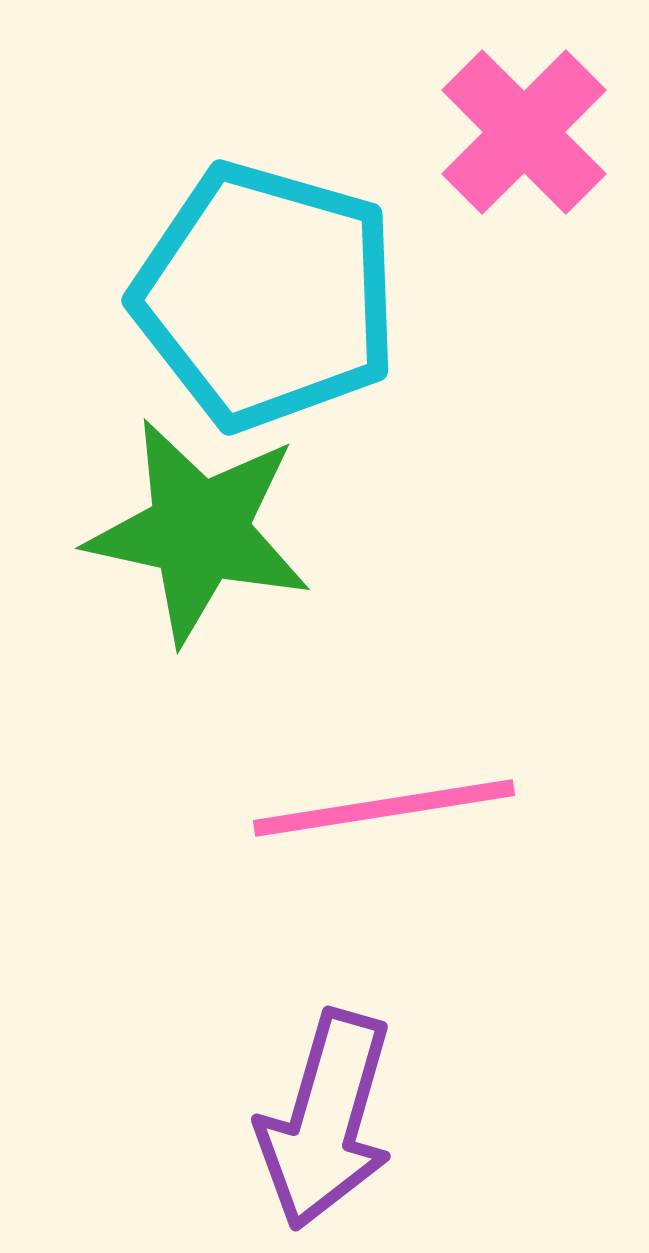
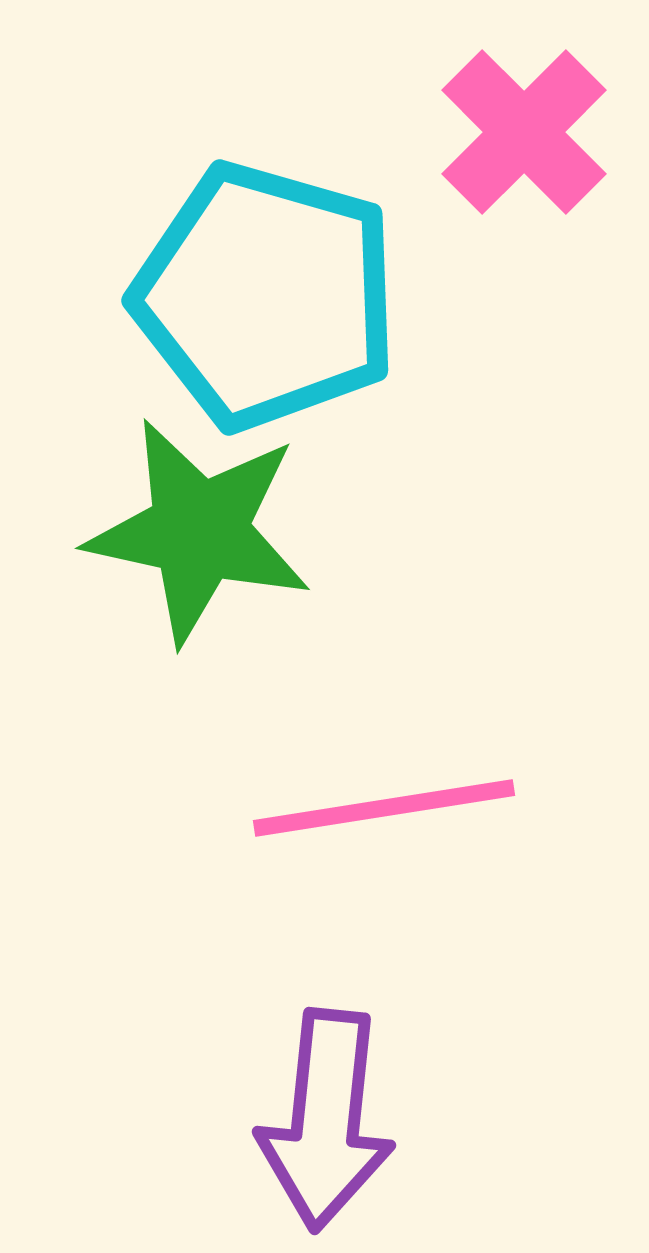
purple arrow: rotated 10 degrees counterclockwise
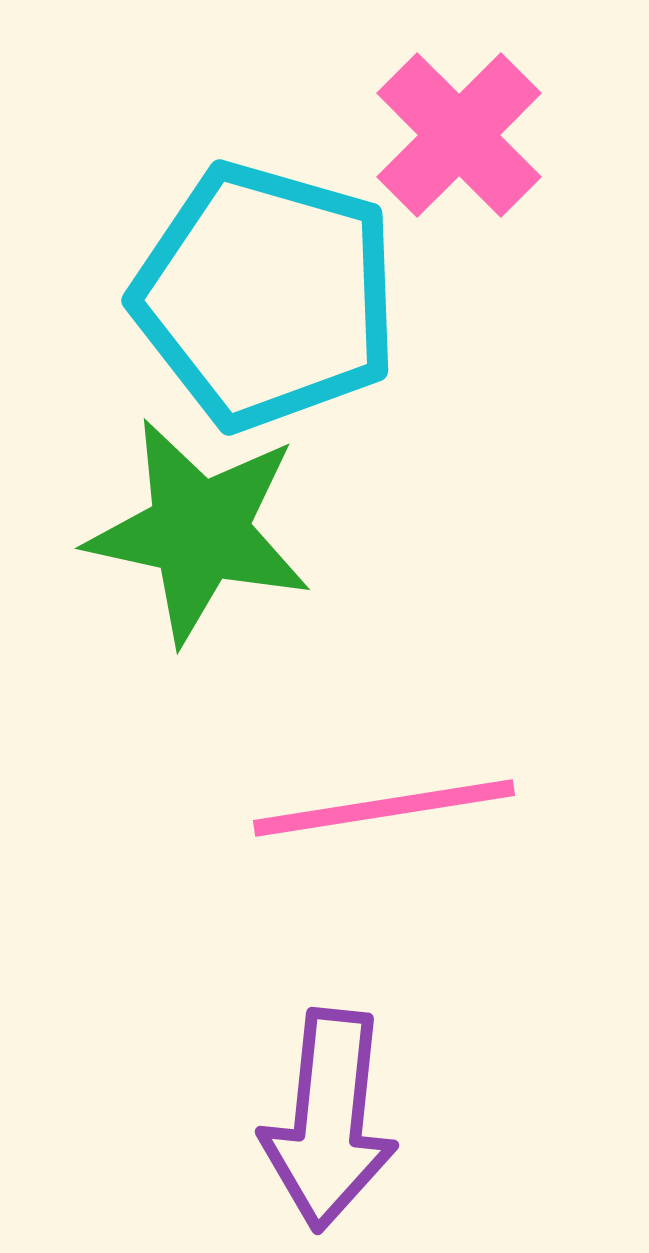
pink cross: moved 65 px left, 3 px down
purple arrow: moved 3 px right
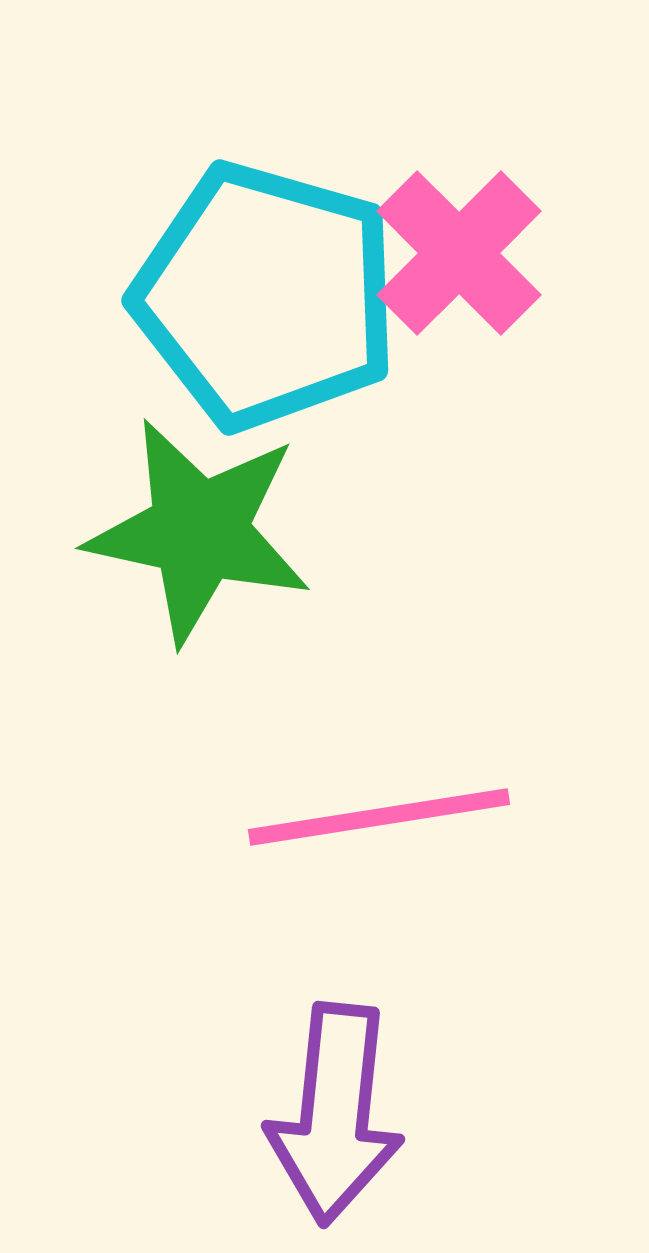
pink cross: moved 118 px down
pink line: moved 5 px left, 9 px down
purple arrow: moved 6 px right, 6 px up
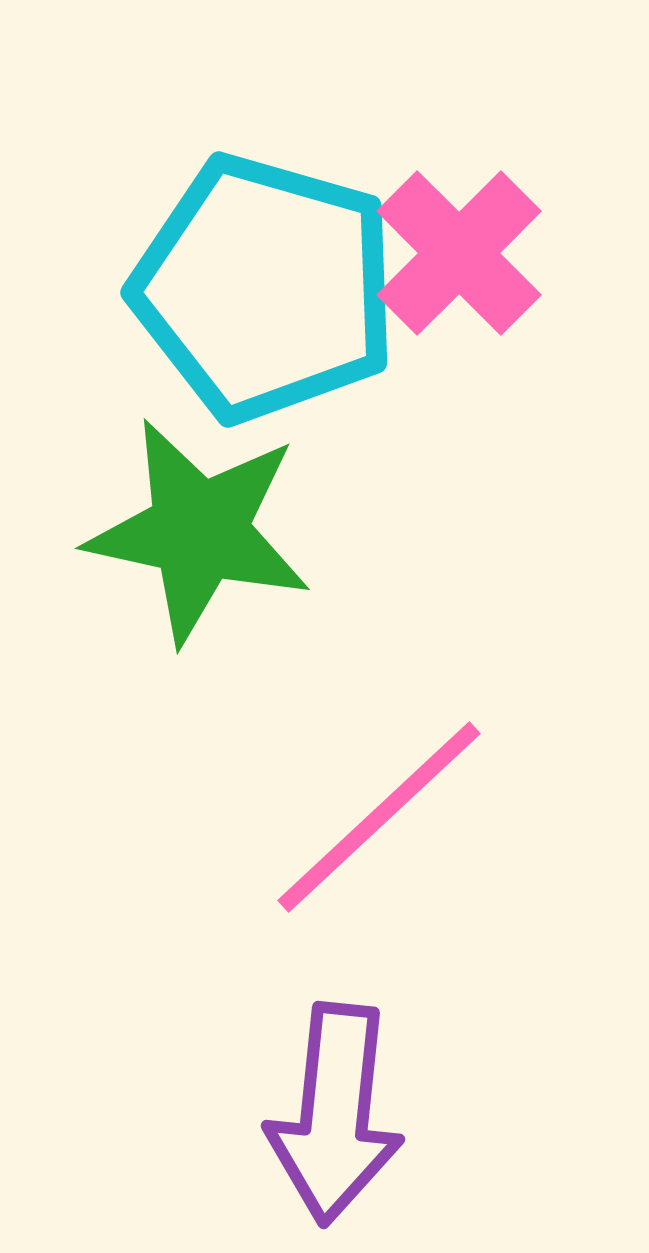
cyan pentagon: moved 1 px left, 8 px up
pink line: rotated 34 degrees counterclockwise
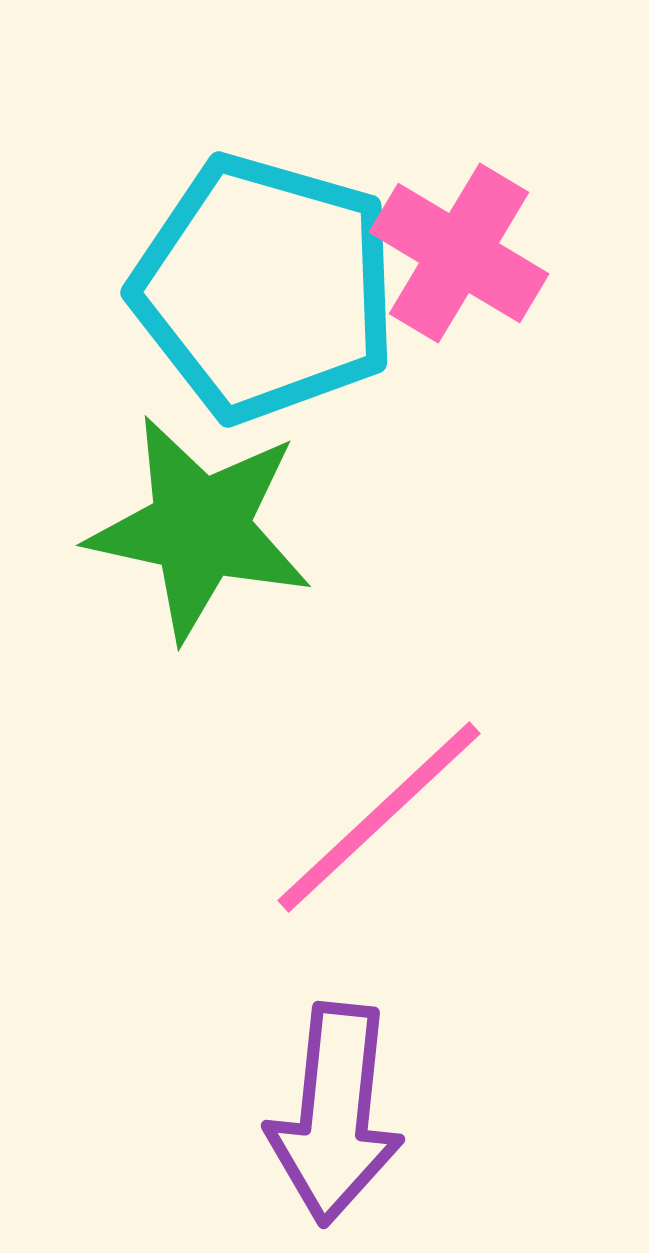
pink cross: rotated 14 degrees counterclockwise
green star: moved 1 px right, 3 px up
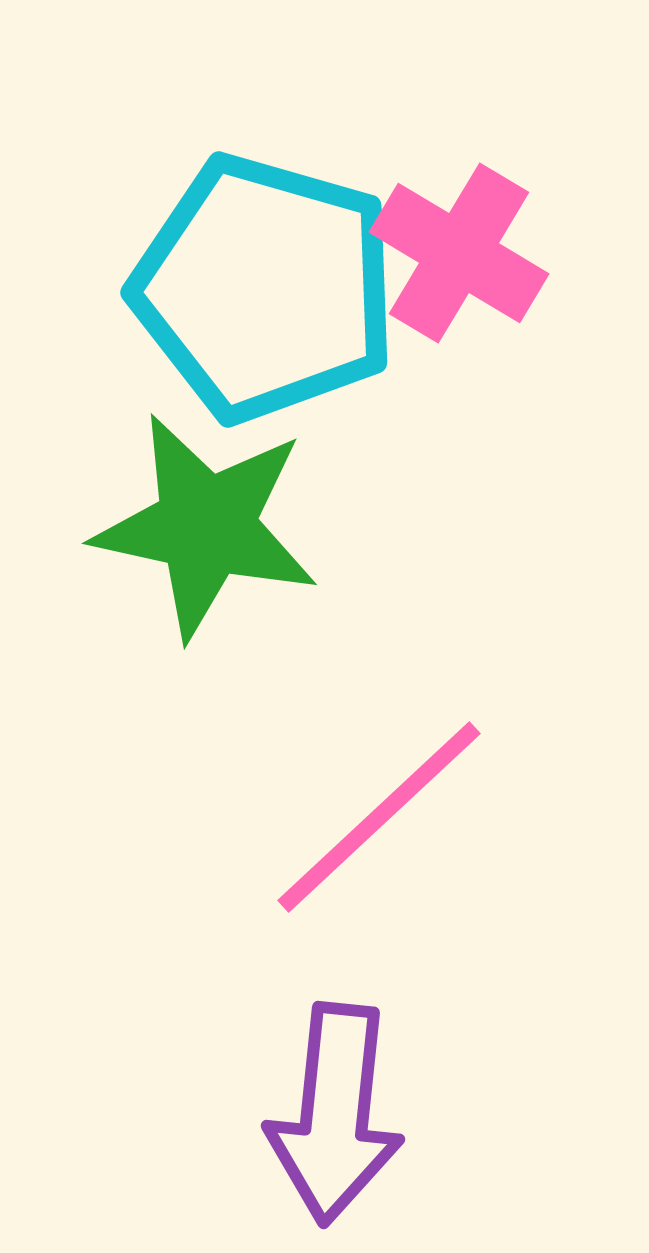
green star: moved 6 px right, 2 px up
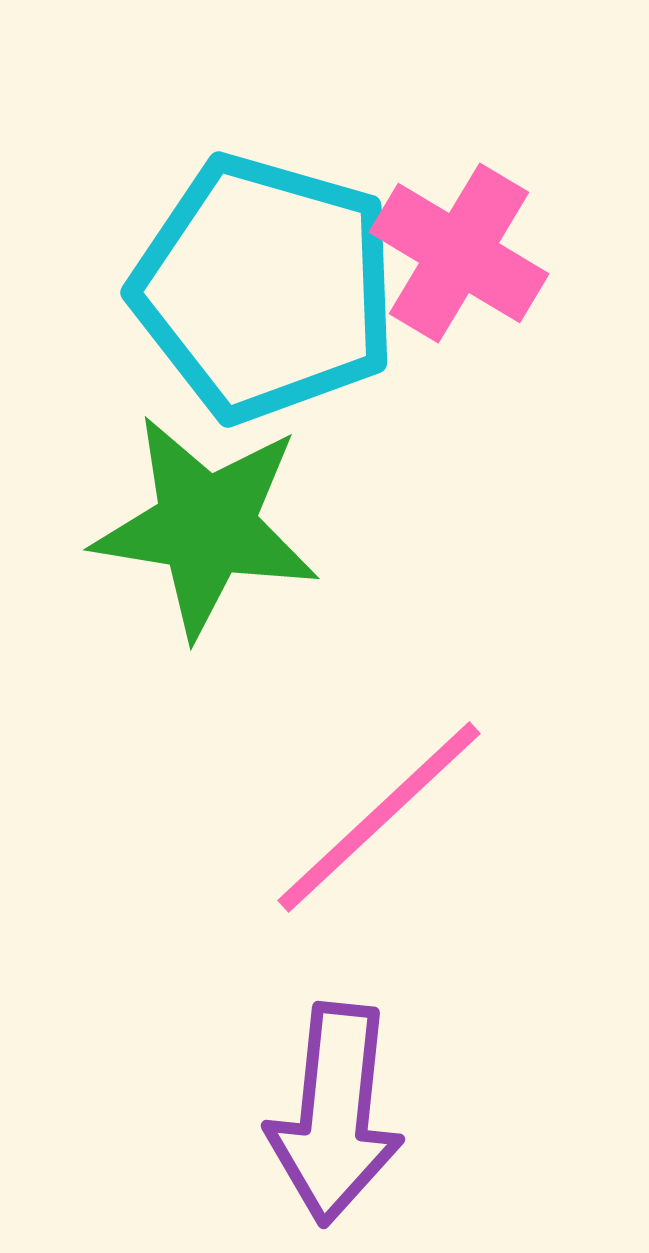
green star: rotated 3 degrees counterclockwise
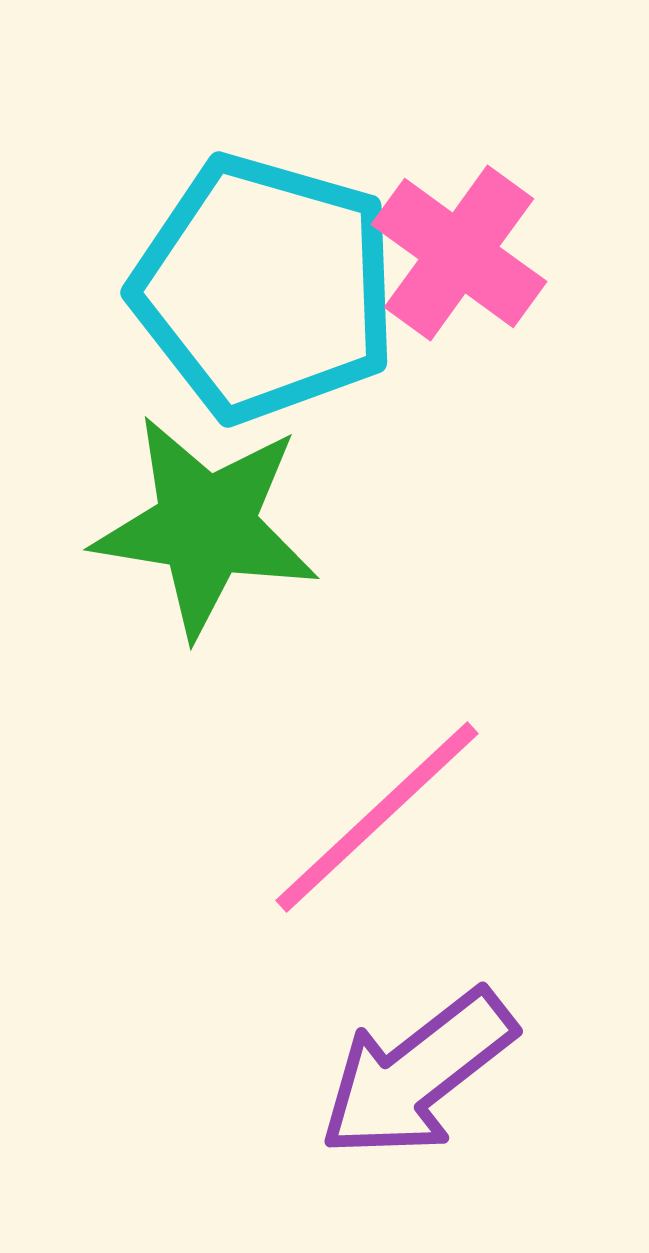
pink cross: rotated 5 degrees clockwise
pink line: moved 2 px left
purple arrow: moved 82 px right, 40 px up; rotated 46 degrees clockwise
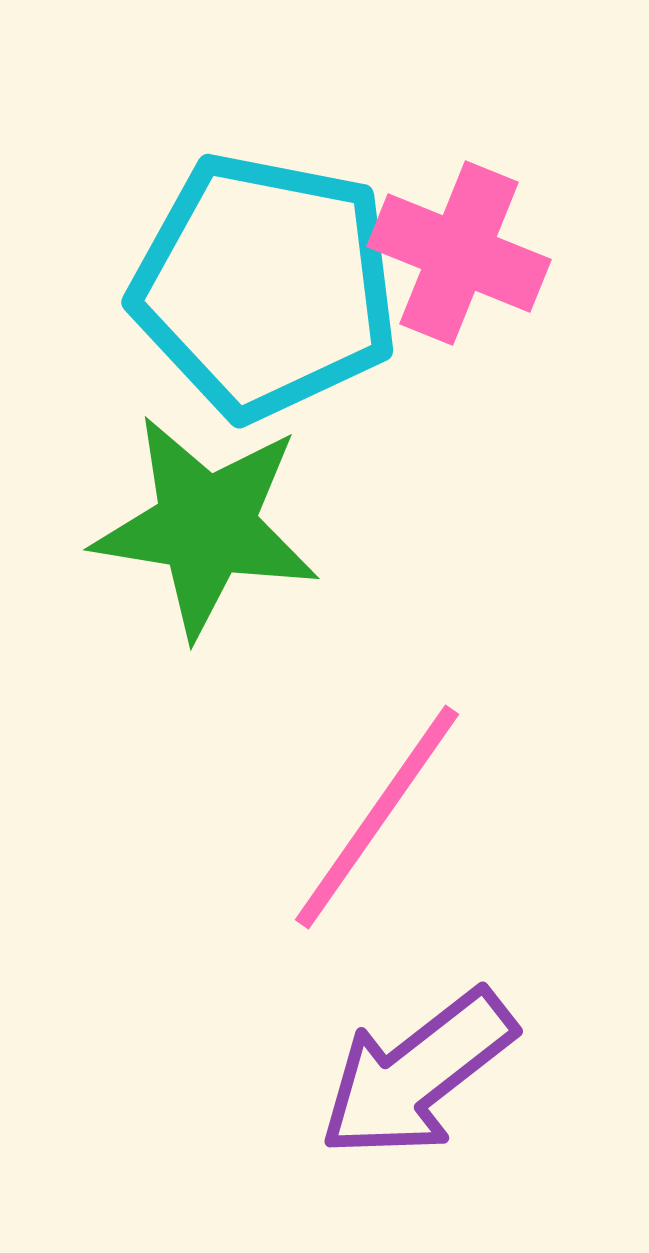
pink cross: rotated 14 degrees counterclockwise
cyan pentagon: moved 2 px up; rotated 5 degrees counterclockwise
pink line: rotated 12 degrees counterclockwise
